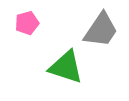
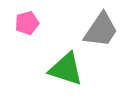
green triangle: moved 2 px down
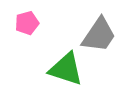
gray trapezoid: moved 2 px left, 5 px down
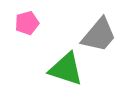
gray trapezoid: rotated 6 degrees clockwise
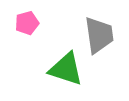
gray trapezoid: rotated 48 degrees counterclockwise
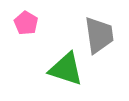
pink pentagon: moved 1 px left; rotated 25 degrees counterclockwise
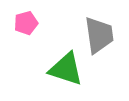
pink pentagon: rotated 25 degrees clockwise
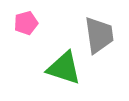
green triangle: moved 2 px left, 1 px up
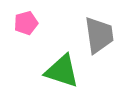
green triangle: moved 2 px left, 3 px down
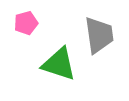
green triangle: moved 3 px left, 7 px up
